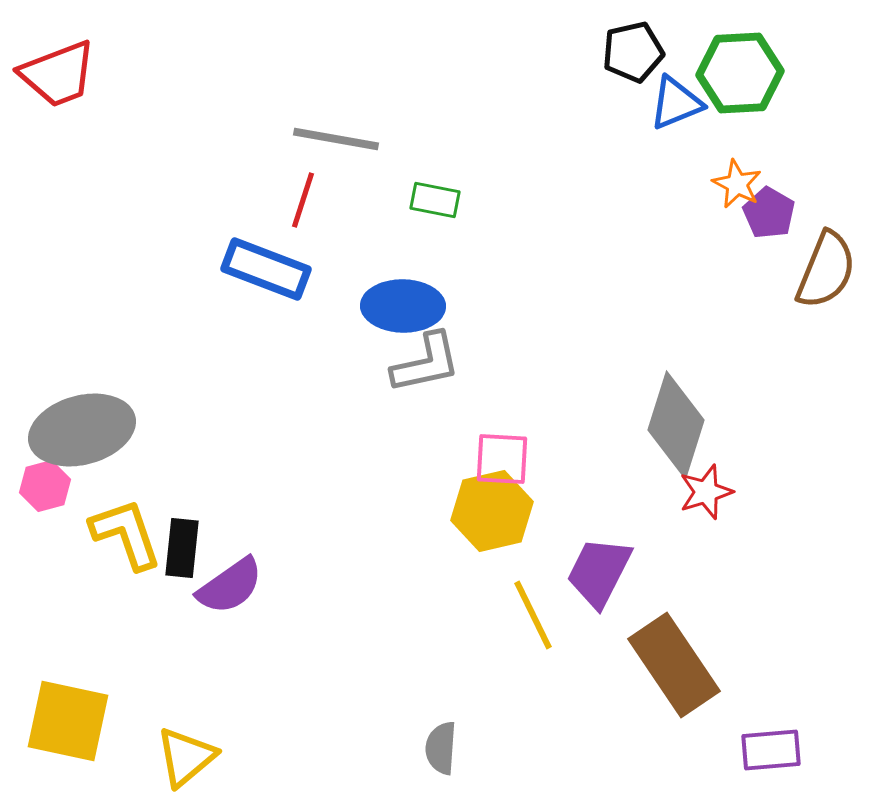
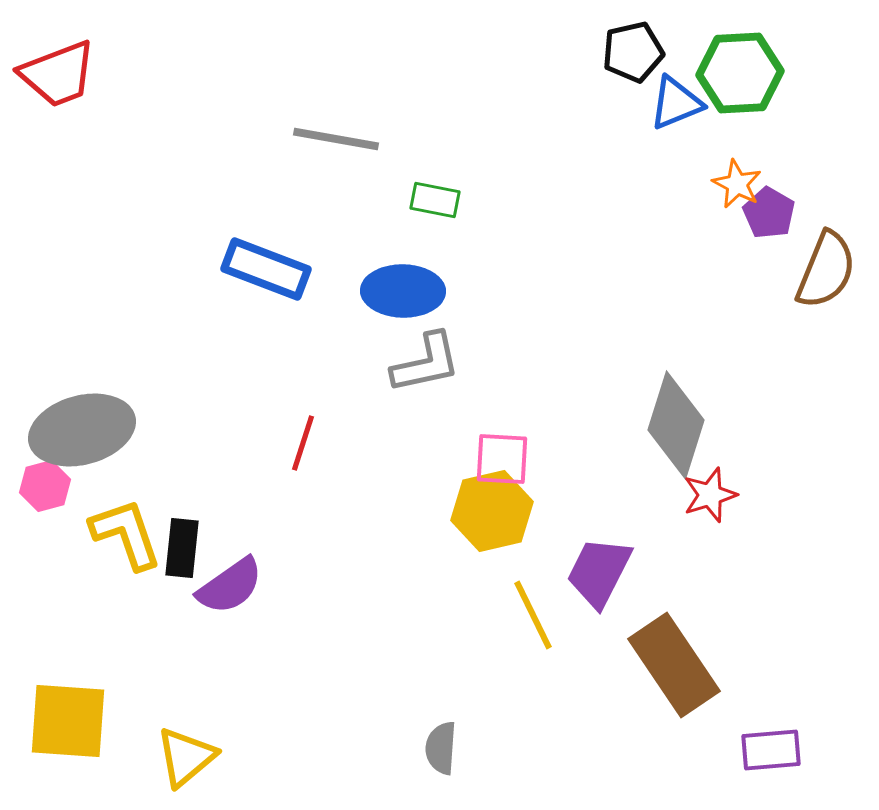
red line: moved 243 px down
blue ellipse: moved 15 px up
red star: moved 4 px right, 3 px down
yellow square: rotated 8 degrees counterclockwise
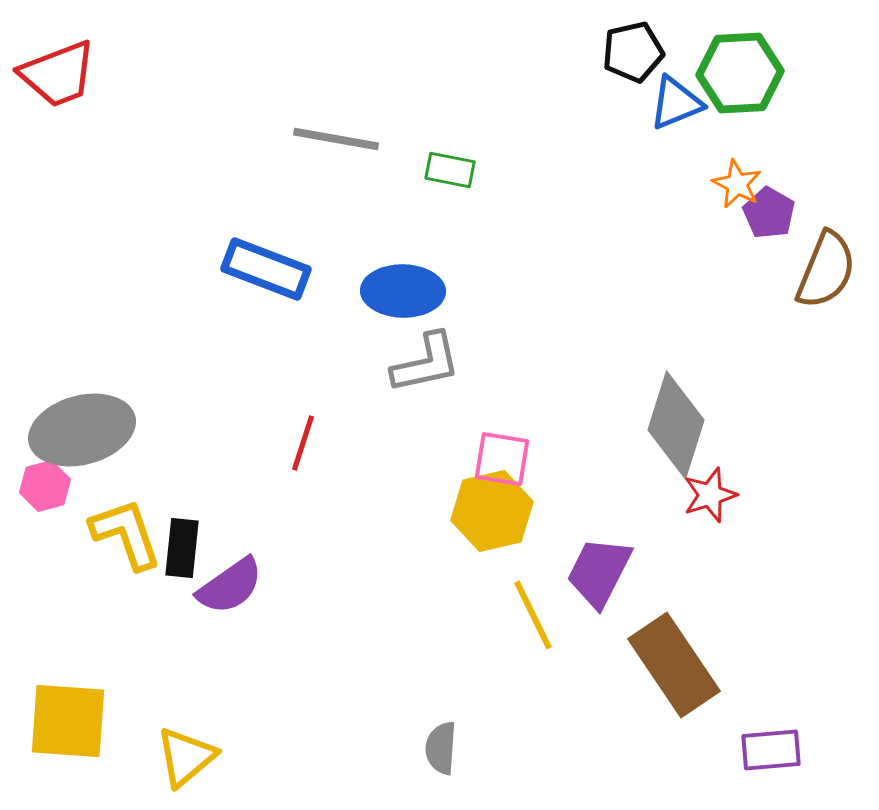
green rectangle: moved 15 px right, 30 px up
pink square: rotated 6 degrees clockwise
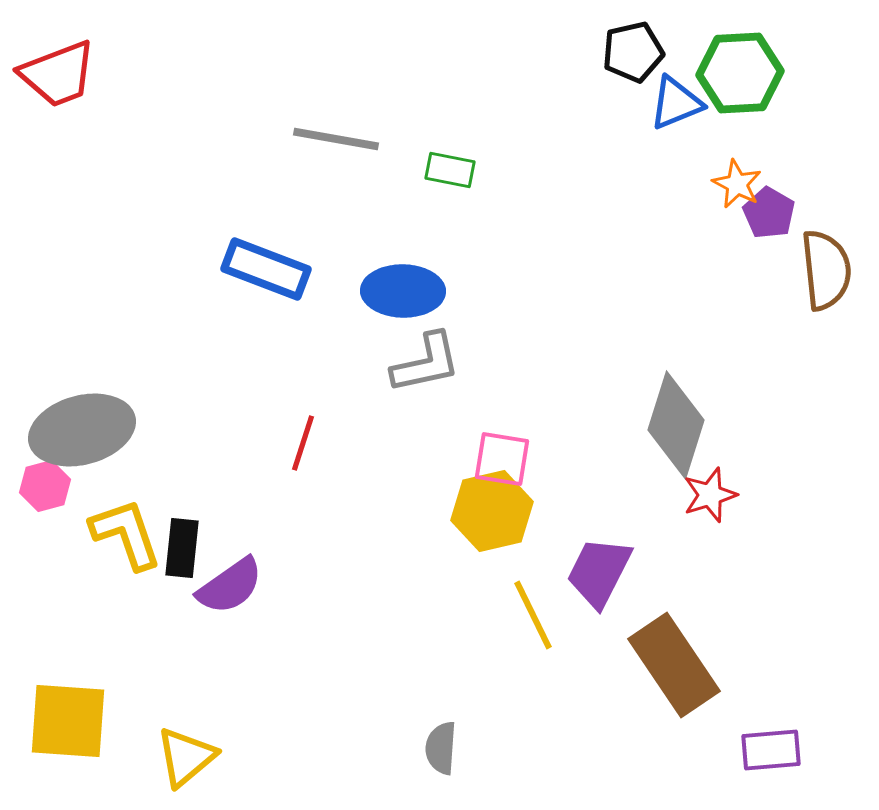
brown semicircle: rotated 28 degrees counterclockwise
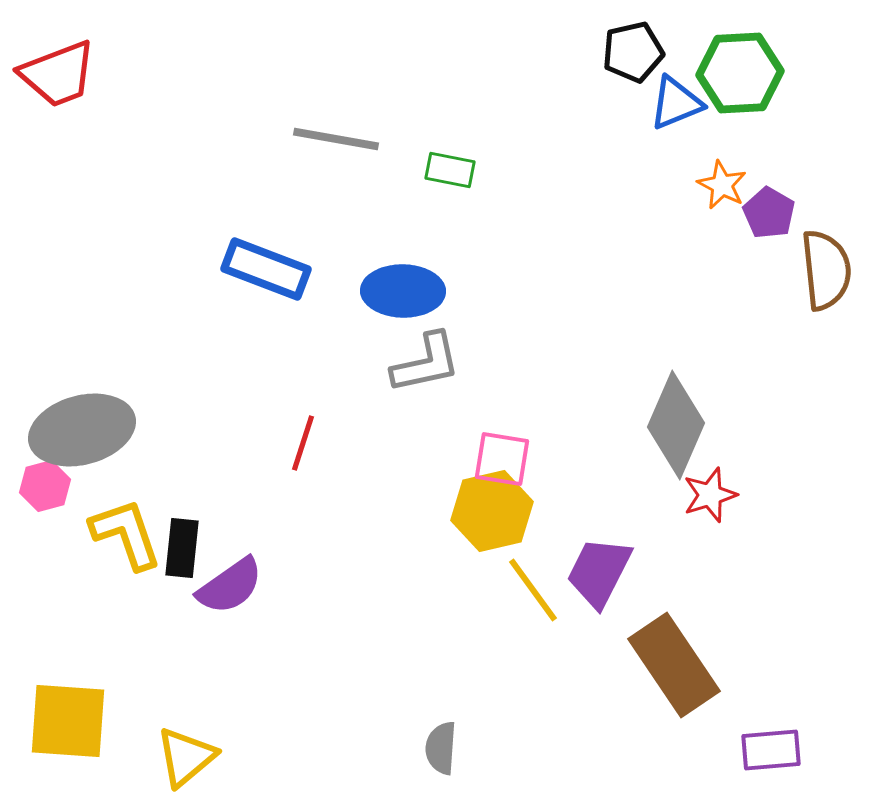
orange star: moved 15 px left, 1 px down
gray diamond: rotated 6 degrees clockwise
yellow line: moved 25 px up; rotated 10 degrees counterclockwise
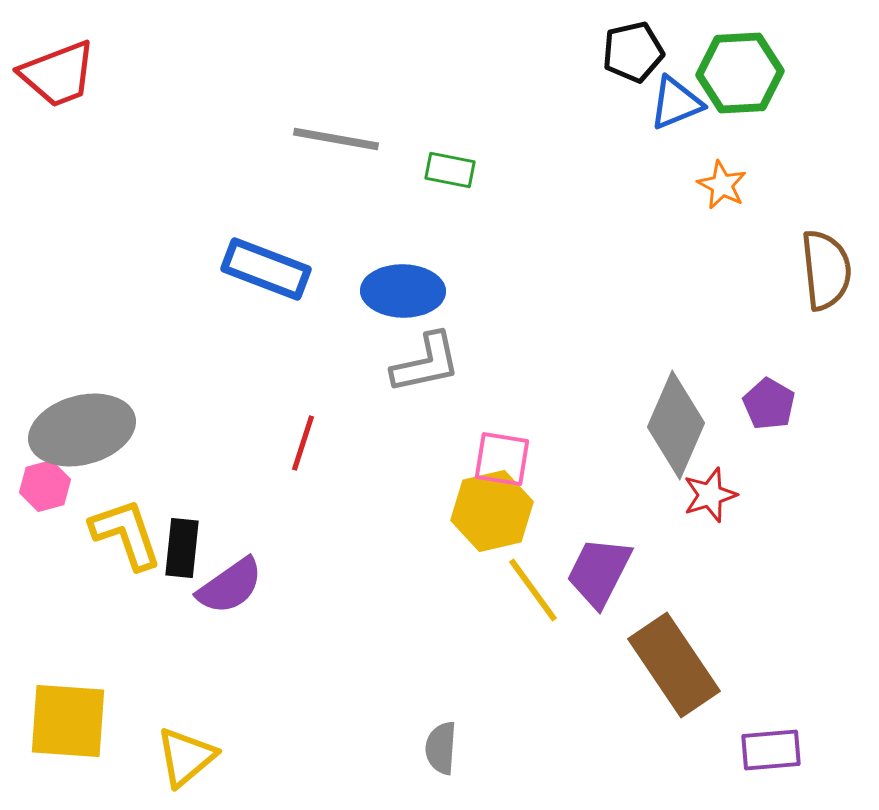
purple pentagon: moved 191 px down
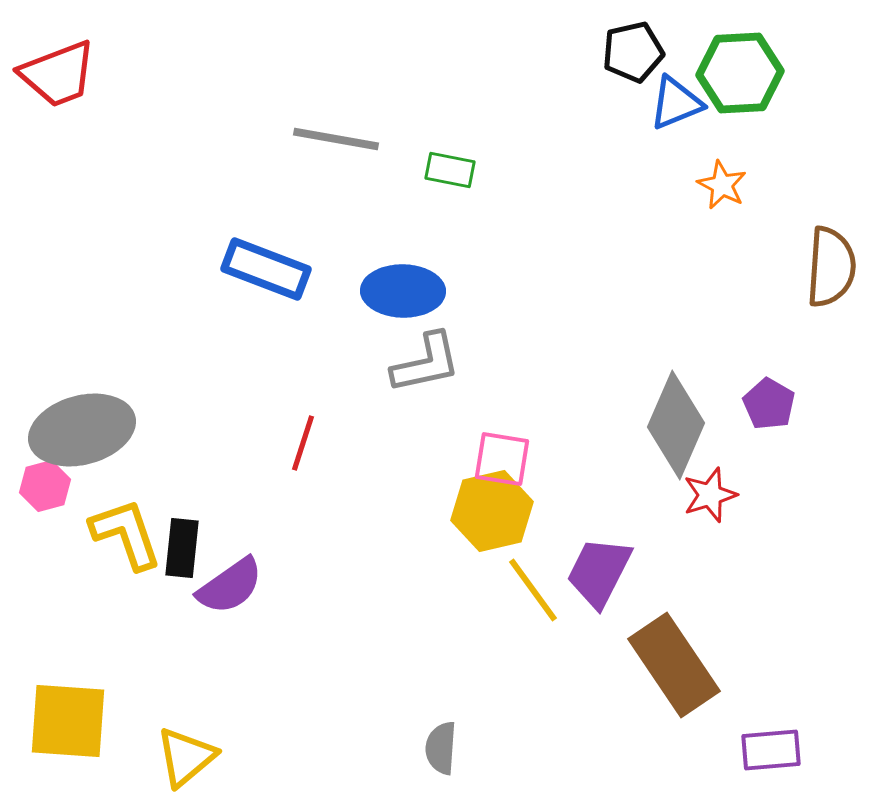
brown semicircle: moved 5 px right, 3 px up; rotated 10 degrees clockwise
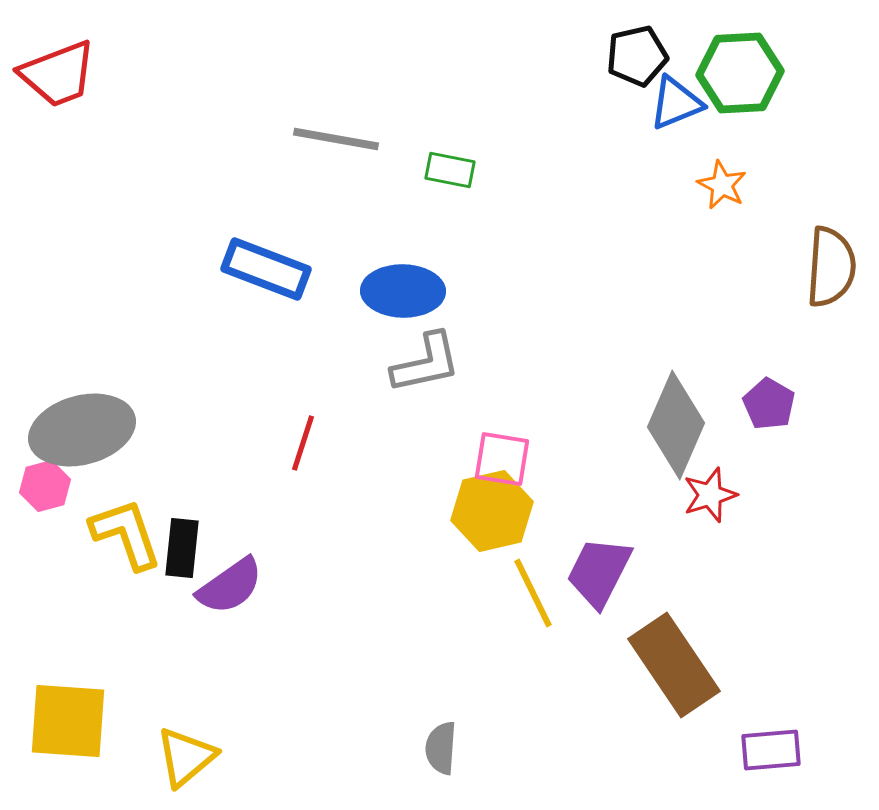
black pentagon: moved 4 px right, 4 px down
yellow line: moved 3 px down; rotated 10 degrees clockwise
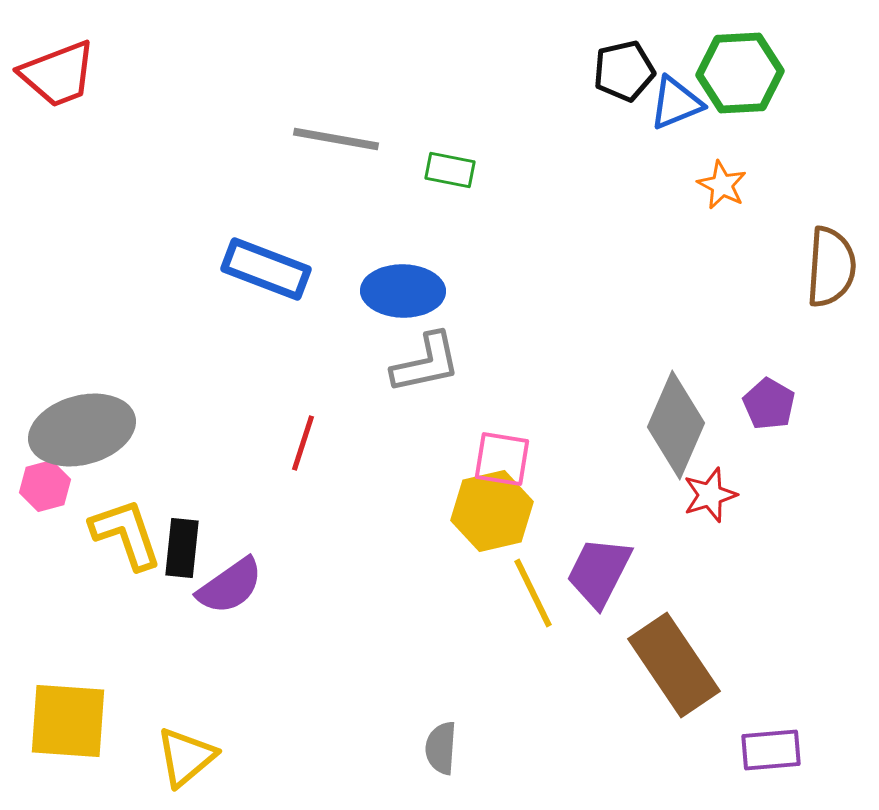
black pentagon: moved 13 px left, 15 px down
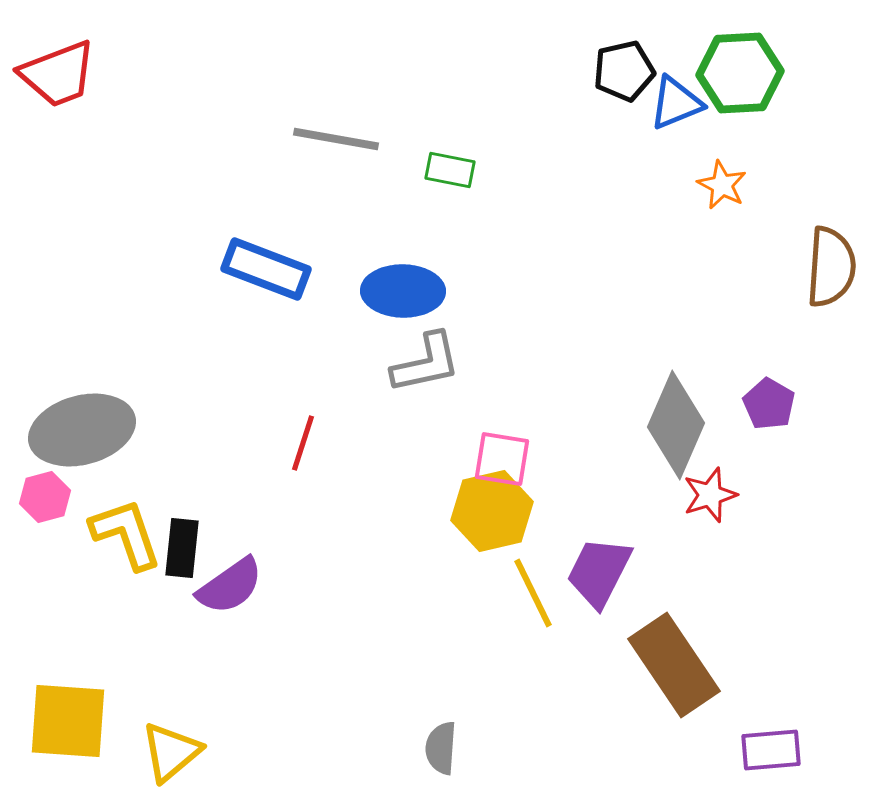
pink hexagon: moved 11 px down
yellow triangle: moved 15 px left, 5 px up
